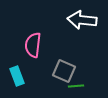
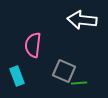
green line: moved 3 px right, 3 px up
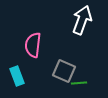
white arrow: rotated 104 degrees clockwise
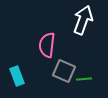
white arrow: moved 1 px right
pink semicircle: moved 14 px right
green line: moved 5 px right, 4 px up
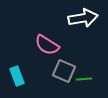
white arrow: moved 2 px up; rotated 60 degrees clockwise
pink semicircle: rotated 65 degrees counterclockwise
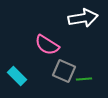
cyan rectangle: rotated 24 degrees counterclockwise
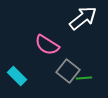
white arrow: rotated 28 degrees counterclockwise
gray square: moved 4 px right; rotated 15 degrees clockwise
green line: moved 1 px up
